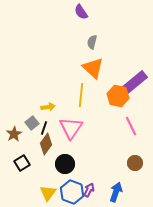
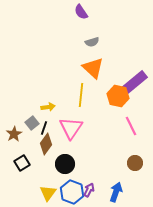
gray semicircle: rotated 120 degrees counterclockwise
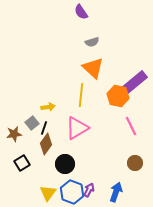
pink triangle: moved 6 px right; rotated 25 degrees clockwise
brown star: rotated 21 degrees clockwise
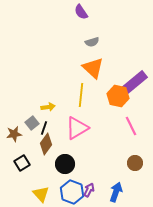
yellow triangle: moved 7 px left, 1 px down; rotated 18 degrees counterclockwise
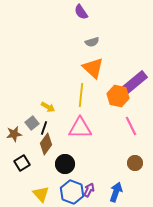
yellow arrow: rotated 40 degrees clockwise
pink triangle: moved 3 px right; rotated 30 degrees clockwise
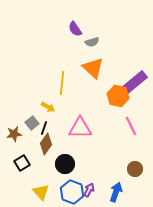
purple semicircle: moved 6 px left, 17 px down
yellow line: moved 19 px left, 12 px up
brown circle: moved 6 px down
yellow triangle: moved 2 px up
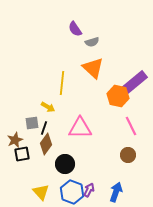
gray square: rotated 32 degrees clockwise
brown star: moved 1 px right, 6 px down; rotated 14 degrees counterclockwise
black square: moved 9 px up; rotated 21 degrees clockwise
brown circle: moved 7 px left, 14 px up
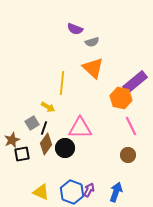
purple semicircle: rotated 35 degrees counterclockwise
orange hexagon: moved 3 px right, 2 px down
gray square: rotated 24 degrees counterclockwise
brown star: moved 3 px left
black circle: moved 16 px up
yellow triangle: rotated 24 degrees counterclockwise
